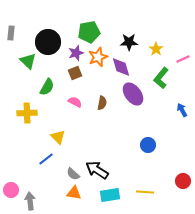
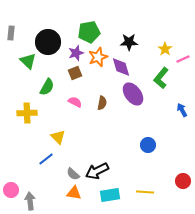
yellow star: moved 9 px right
black arrow: moved 1 px down; rotated 60 degrees counterclockwise
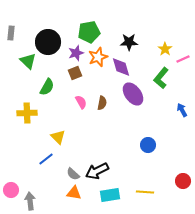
pink semicircle: moved 6 px right; rotated 32 degrees clockwise
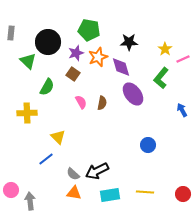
green pentagon: moved 2 px up; rotated 20 degrees clockwise
brown square: moved 2 px left, 1 px down; rotated 32 degrees counterclockwise
red circle: moved 13 px down
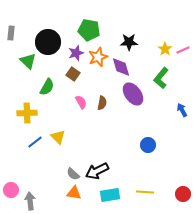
pink line: moved 9 px up
blue line: moved 11 px left, 17 px up
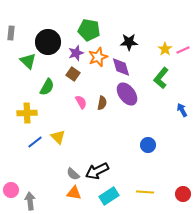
purple ellipse: moved 6 px left
cyan rectangle: moved 1 px left, 1 px down; rotated 24 degrees counterclockwise
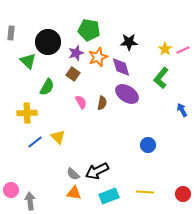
purple ellipse: rotated 20 degrees counterclockwise
cyan rectangle: rotated 12 degrees clockwise
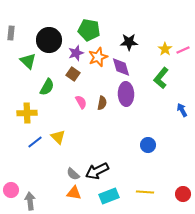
black circle: moved 1 px right, 2 px up
purple ellipse: moved 1 px left; rotated 55 degrees clockwise
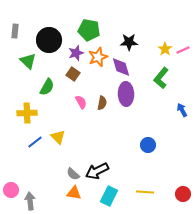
gray rectangle: moved 4 px right, 2 px up
cyan rectangle: rotated 42 degrees counterclockwise
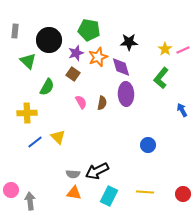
gray semicircle: rotated 40 degrees counterclockwise
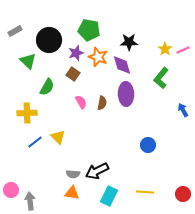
gray rectangle: rotated 56 degrees clockwise
orange star: rotated 30 degrees counterclockwise
purple diamond: moved 1 px right, 2 px up
blue arrow: moved 1 px right
orange triangle: moved 2 px left
